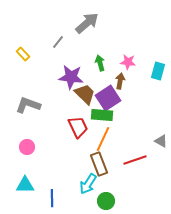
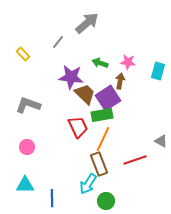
green arrow: rotated 56 degrees counterclockwise
green rectangle: rotated 15 degrees counterclockwise
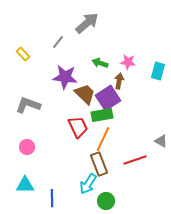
purple star: moved 6 px left
brown arrow: moved 1 px left
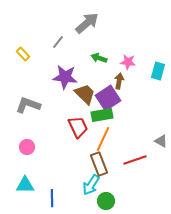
green arrow: moved 1 px left, 5 px up
cyan arrow: moved 3 px right, 1 px down
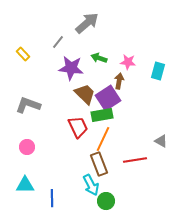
purple star: moved 6 px right, 9 px up
red line: rotated 10 degrees clockwise
cyan arrow: rotated 60 degrees counterclockwise
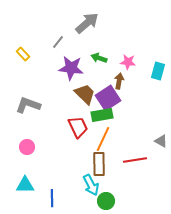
brown rectangle: rotated 20 degrees clockwise
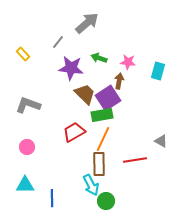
red trapezoid: moved 4 px left, 5 px down; rotated 95 degrees counterclockwise
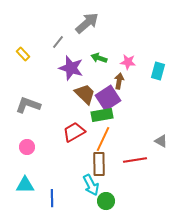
purple star: rotated 10 degrees clockwise
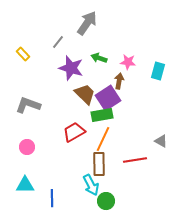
gray arrow: rotated 15 degrees counterclockwise
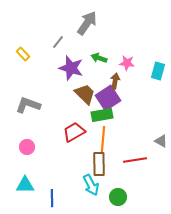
pink star: moved 1 px left, 1 px down
brown arrow: moved 4 px left
orange line: rotated 20 degrees counterclockwise
green circle: moved 12 px right, 4 px up
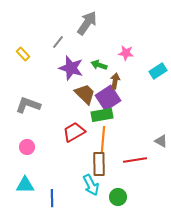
green arrow: moved 7 px down
pink star: moved 1 px left, 10 px up
cyan rectangle: rotated 42 degrees clockwise
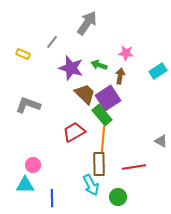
gray line: moved 6 px left
yellow rectangle: rotated 24 degrees counterclockwise
brown arrow: moved 5 px right, 5 px up
green rectangle: rotated 60 degrees clockwise
pink circle: moved 6 px right, 18 px down
red line: moved 1 px left, 7 px down
